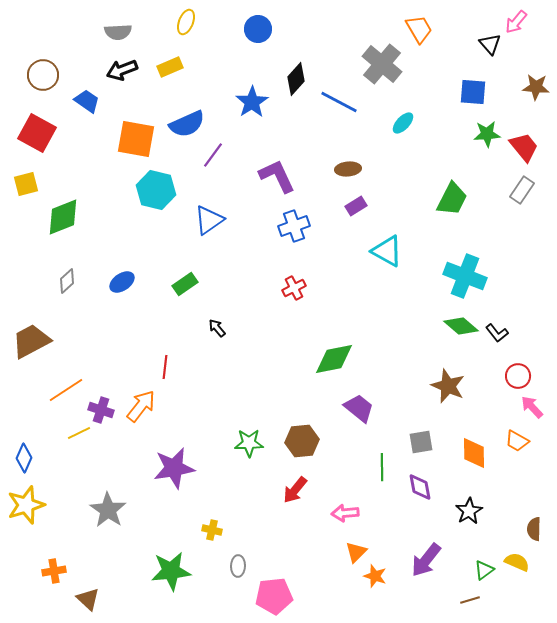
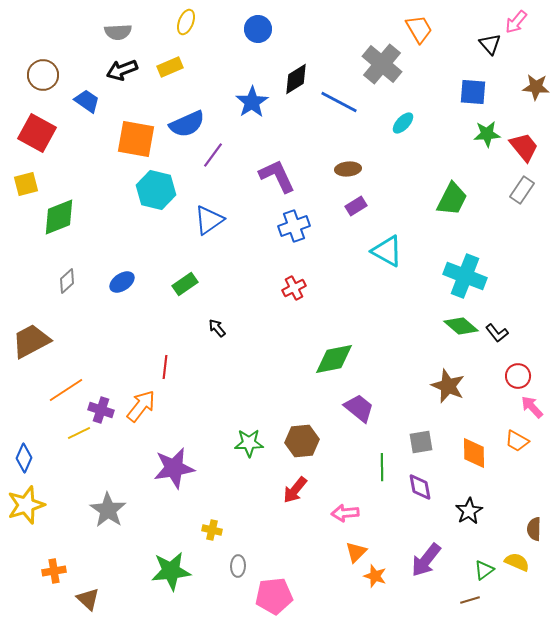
black diamond at (296, 79): rotated 16 degrees clockwise
green diamond at (63, 217): moved 4 px left
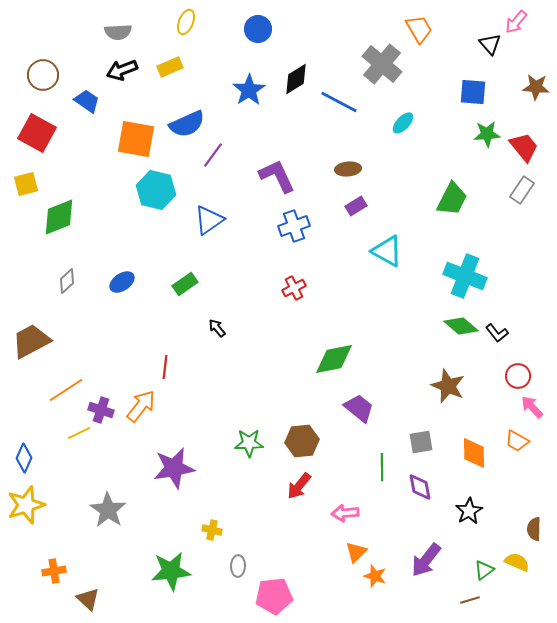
blue star at (252, 102): moved 3 px left, 12 px up
red arrow at (295, 490): moved 4 px right, 4 px up
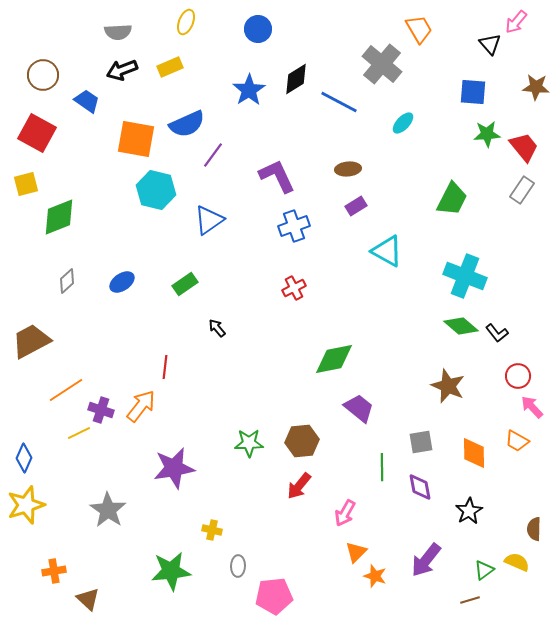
pink arrow at (345, 513): rotated 56 degrees counterclockwise
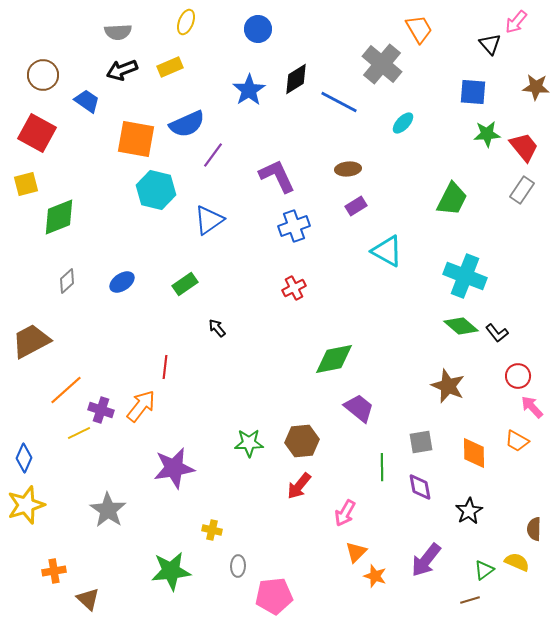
orange line at (66, 390): rotated 9 degrees counterclockwise
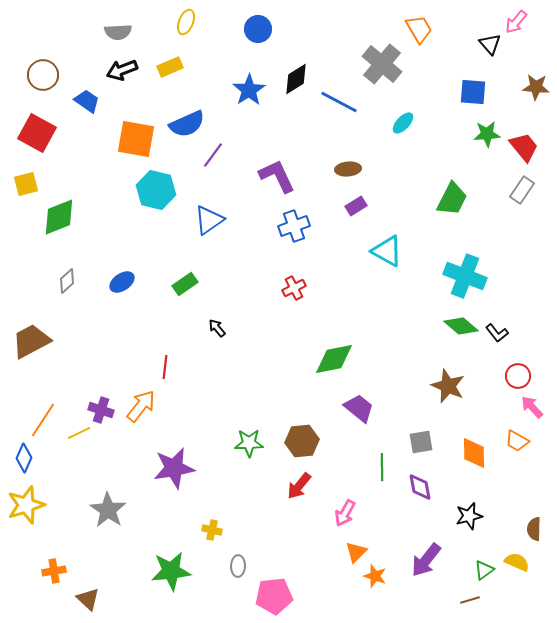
orange line at (66, 390): moved 23 px left, 30 px down; rotated 15 degrees counterclockwise
black star at (469, 511): moved 5 px down; rotated 16 degrees clockwise
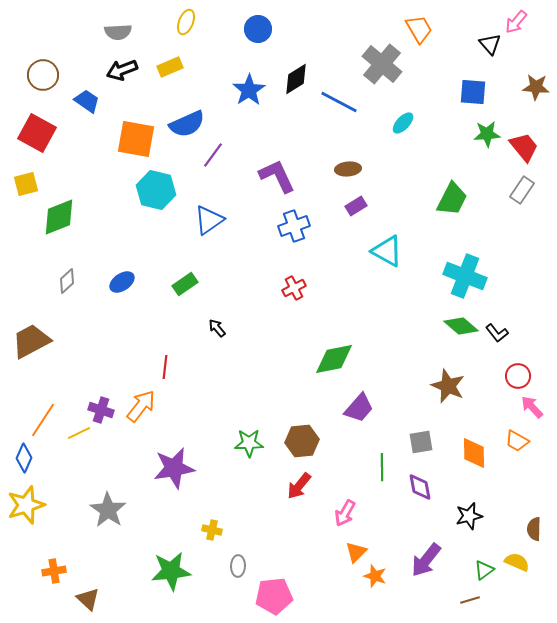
purple trapezoid at (359, 408): rotated 92 degrees clockwise
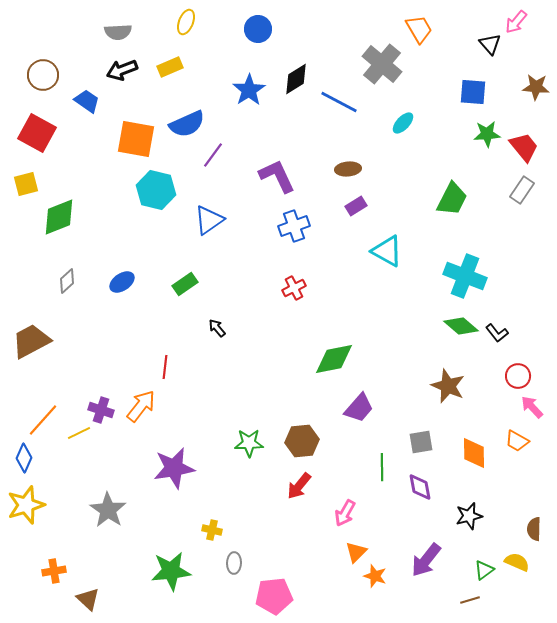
orange line at (43, 420): rotated 9 degrees clockwise
gray ellipse at (238, 566): moved 4 px left, 3 px up
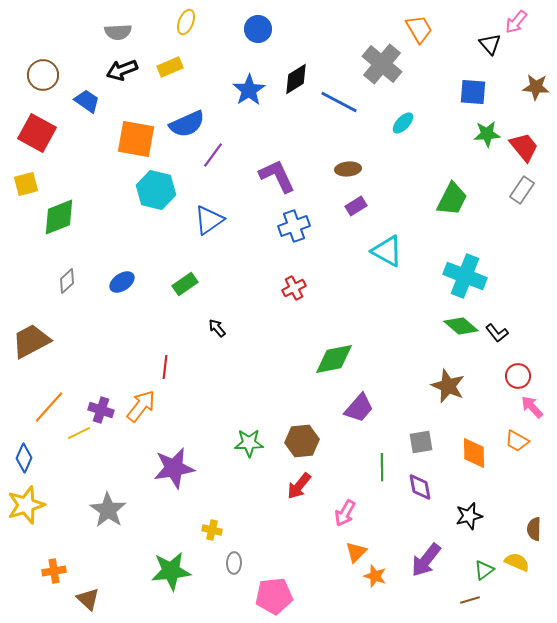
orange line at (43, 420): moved 6 px right, 13 px up
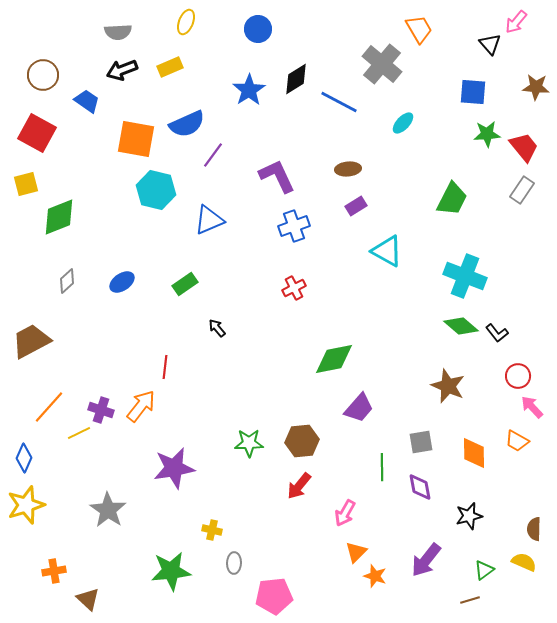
blue triangle at (209, 220): rotated 12 degrees clockwise
yellow semicircle at (517, 562): moved 7 px right
